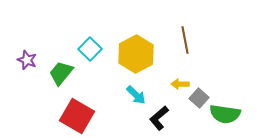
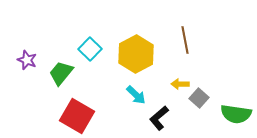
green semicircle: moved 11 px right
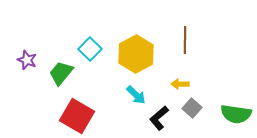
brown line: rotated 12 degrees clockwise
gray square: moved 7 px left, 10 px down
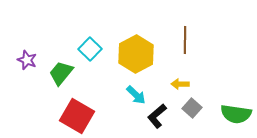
black L-shape: moved 2 px left, 2 px up
